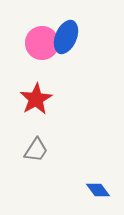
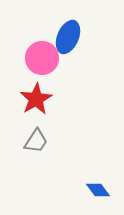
blue ellipse: moved 2 px right
pink circle: moved 15 px down
gray trapezoid: moved 9 px up
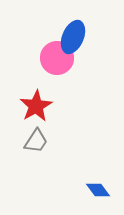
blue ellipse: moved 5 px right
pink circle: moved 15 px right
red star: moved 7 px down
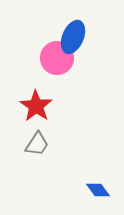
red star: rotated 8 degrees counterclockwise
gray trapezoid: moved 1 px right, 3 px down
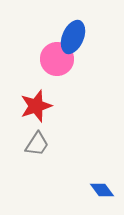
pink circle: moved 1 px down
red star: rotated 20 degrees clockwise
blue diamond: moved 4 px right
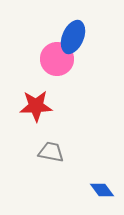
red star: rotated 16 degrees clockwise
gray trapezoid: moved 14 px right, 8 px down; rotated 112 degrees counterclockwise
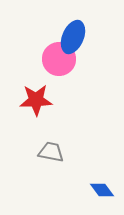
pink circle: moved 2 px right
red star: moved 6 px up
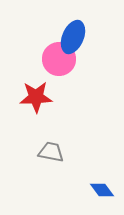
red star: moved 3 px up
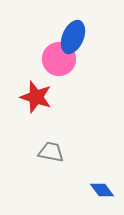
red star: rotated 20 degrees clockwise
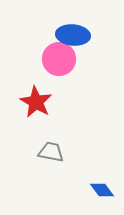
blue ellipse: moved 2 px up; rotated 72 degrees clockwise
red star: moved 5 px down; rotated 12 degrees clockwise
